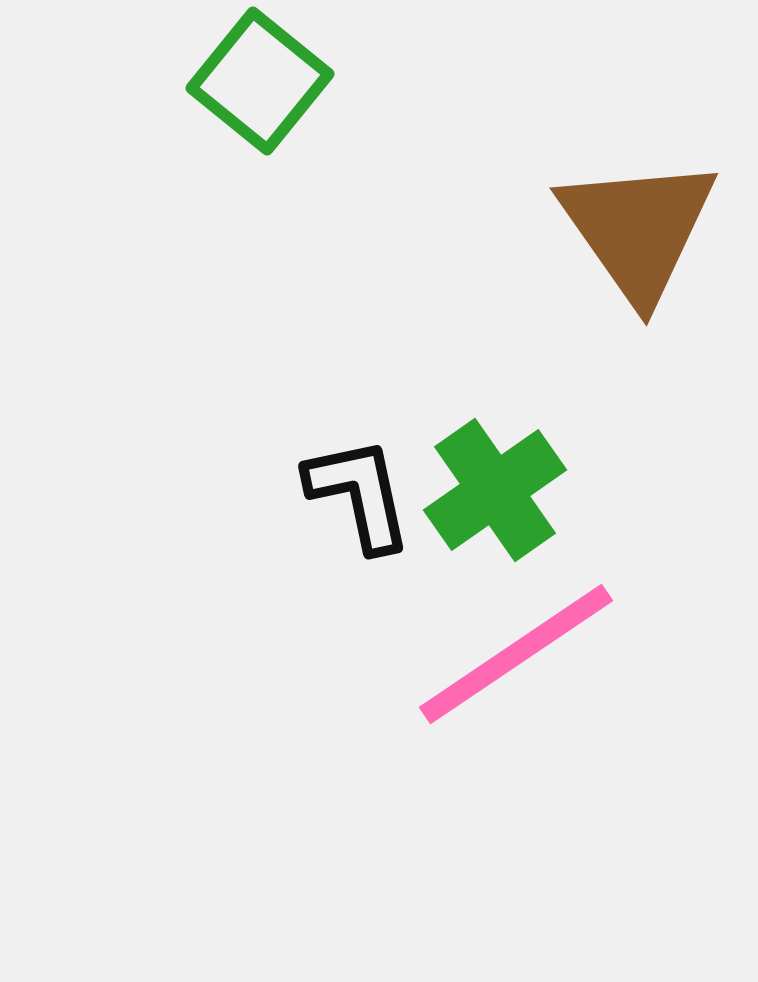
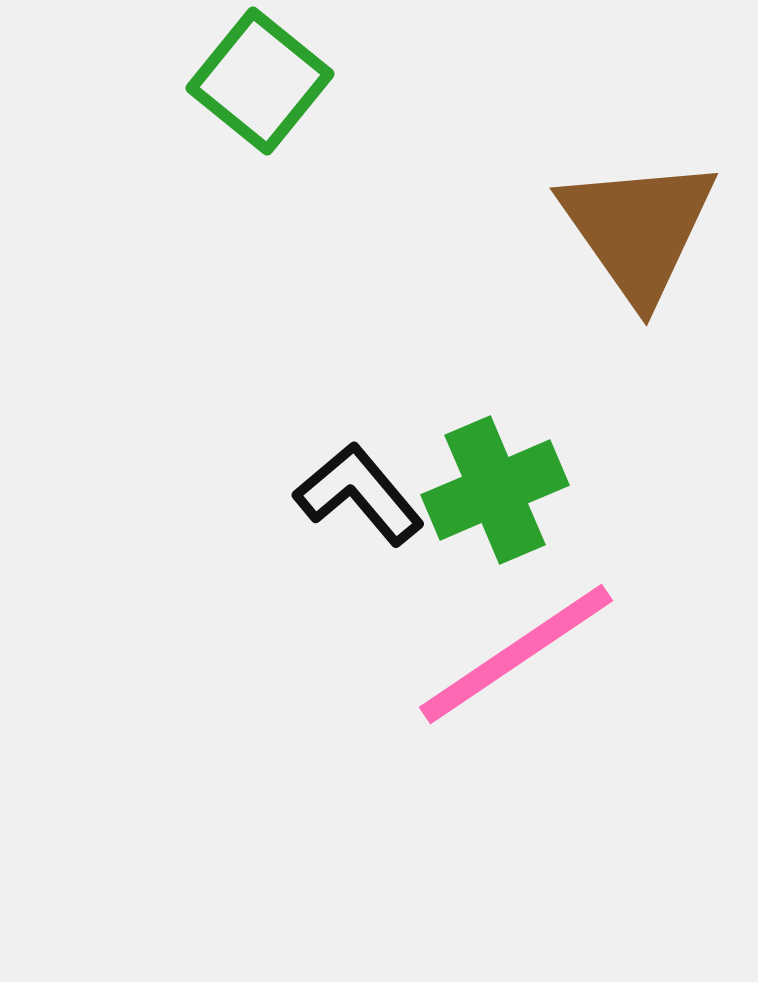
green cross: rotated 12 degrees clockwise
black L-shape: rotated 28 degrees counterclockwise
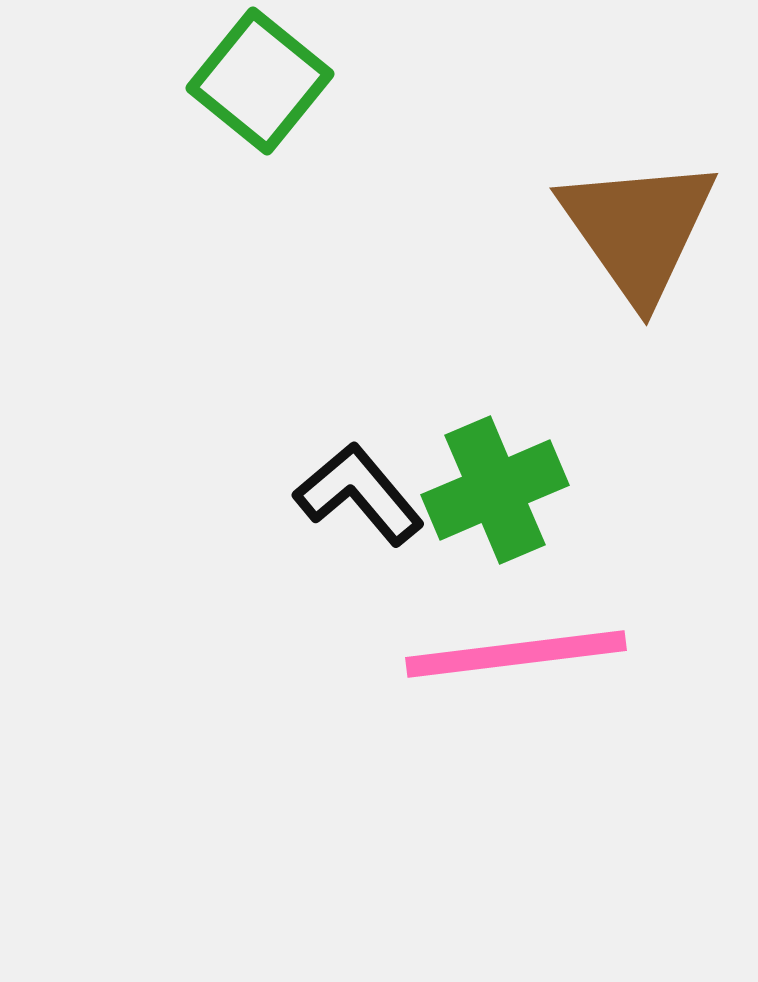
pink line: rotated 27 degrees clockwise
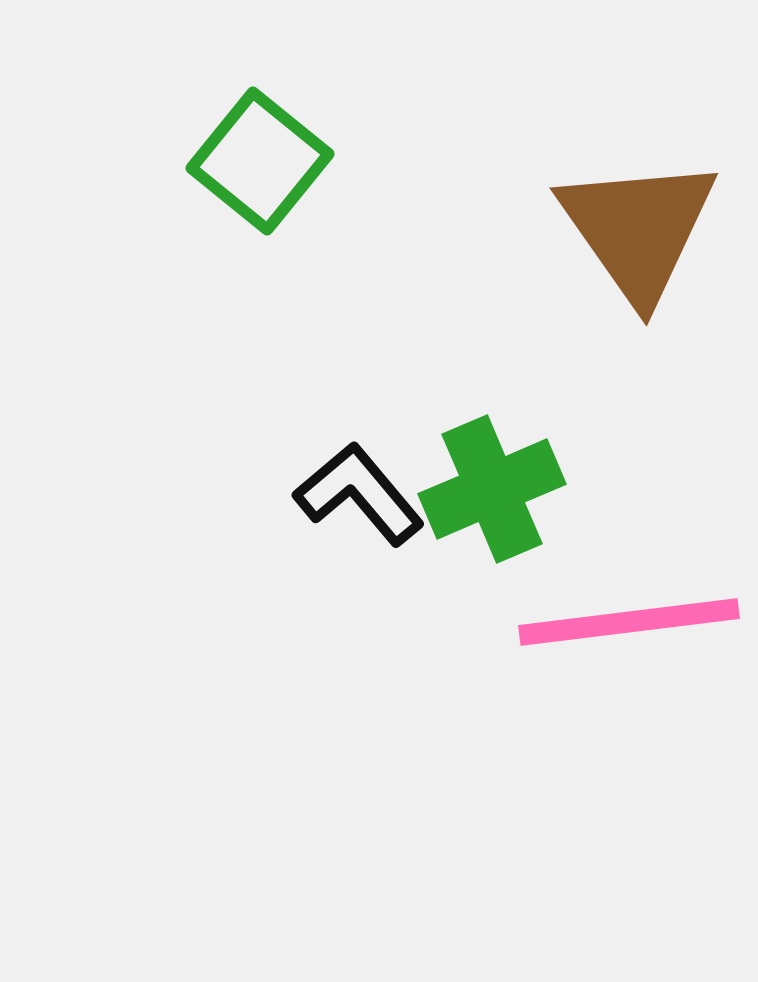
green square: moved 80 px down
green cross: moved 3 px left, 1 px up
pink line: moved 113 px right, 32 px up
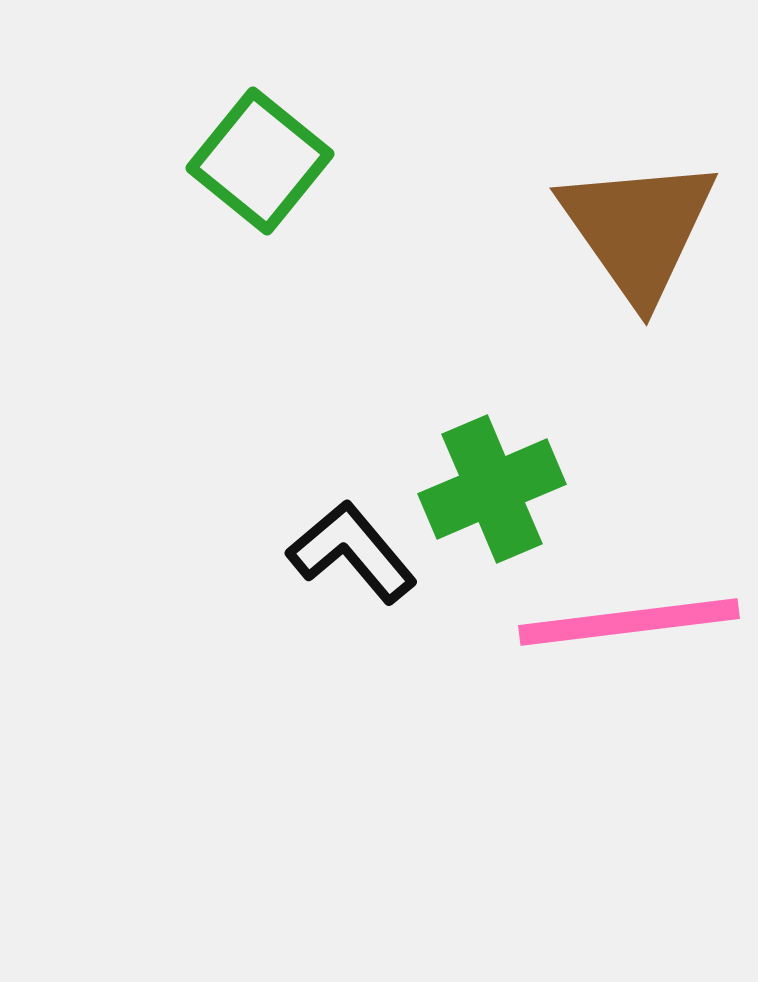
black L-shape: moved 7 px left, 58 px down
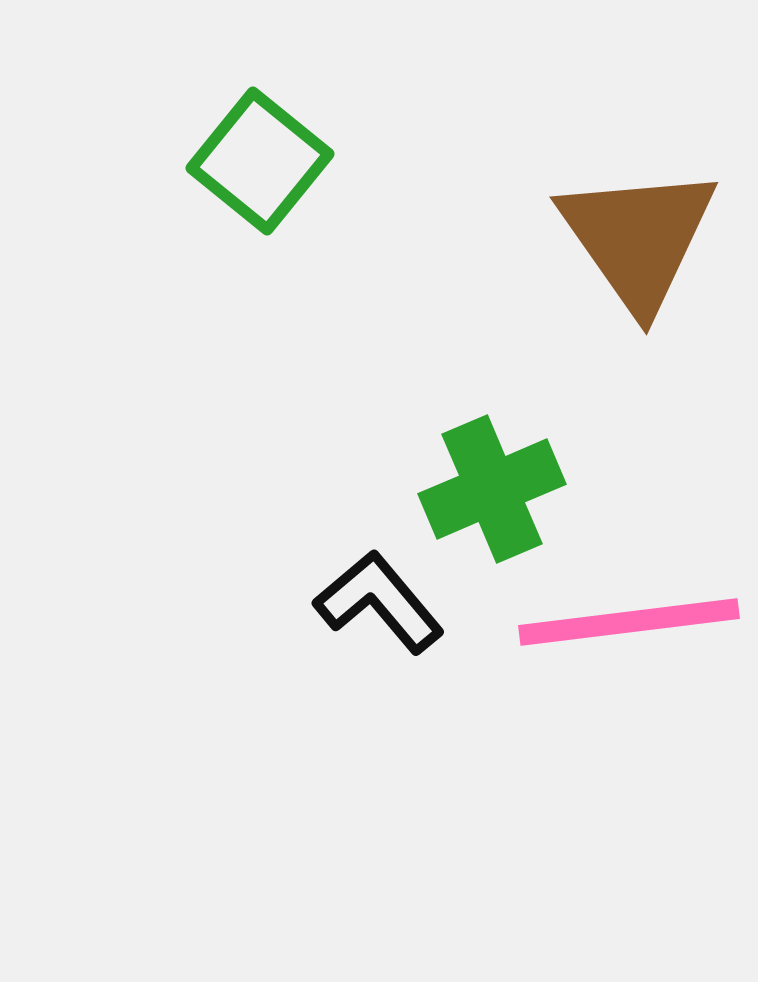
brown triangle: moved 9 px down
black L-shape: moved 27 px right, 50 px down
